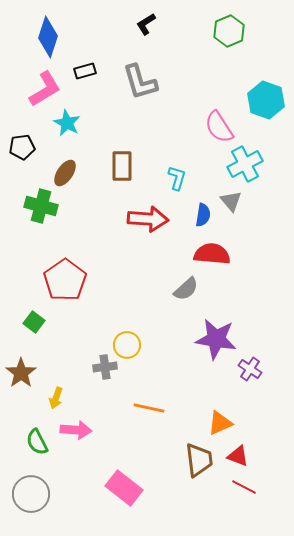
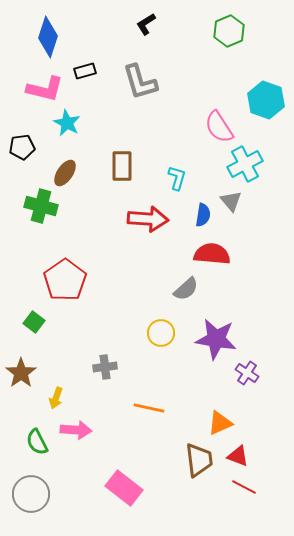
pink L-shape: rotated 45 degrees clockwise
yellow circle: moved 34 px right, 12 px up
purple cross: moved 3 px left, 4 px down
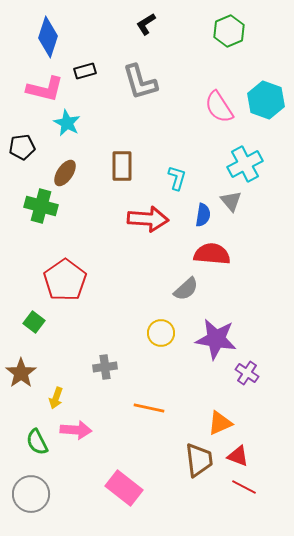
pink semicircle: moved 20 px up
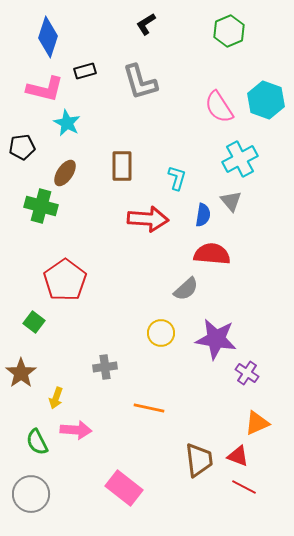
cyan cross: moved 5 px left, 5 px up
orange triangle: moved 37 px right
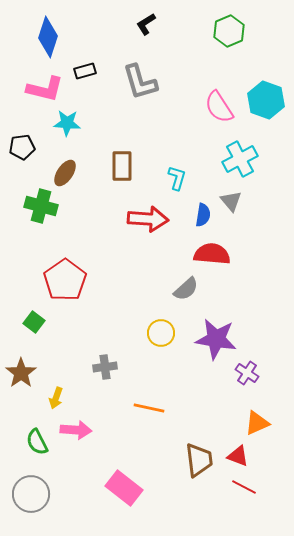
cyan star: rotated 24 degrees counterclockwise
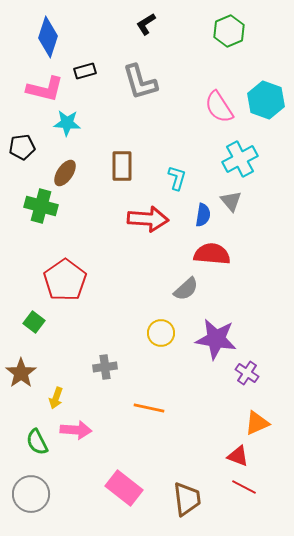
brown trapezoid: moved 12 px left, 39 px down
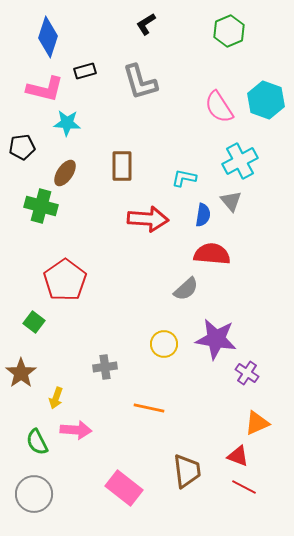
cyan cross: moved 2 px down
cyan L-shape: moved 7 px right; rotated 95 degrees counterclockwise
yellow circle: moved 3 px right, 11 px down
gray circle: moved 3 px right
brown trapezoid: moved 28 px up
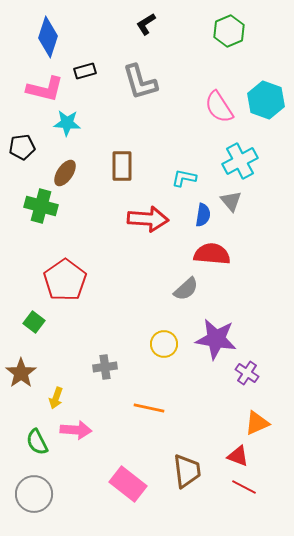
pink rectangle: moved 4 px right, 4 px up
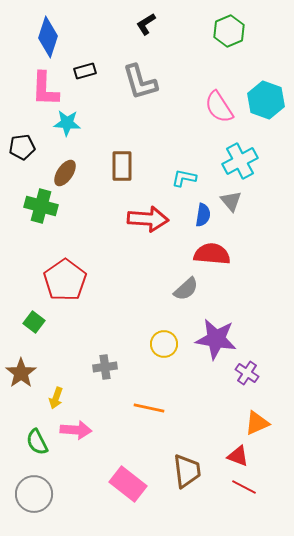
pink L-shape: rotated 78 degrees clockwise
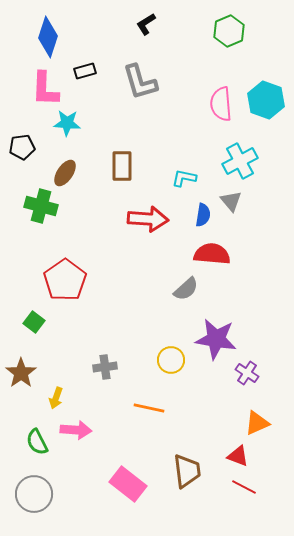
pink semicircle: moved 2 px right, 3 px up; rotated 28 degrees clockwise
yellow circle: moved 7 px right, 16 px down
